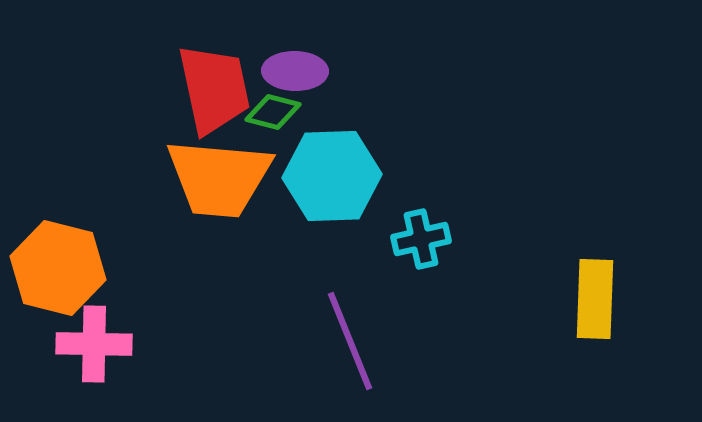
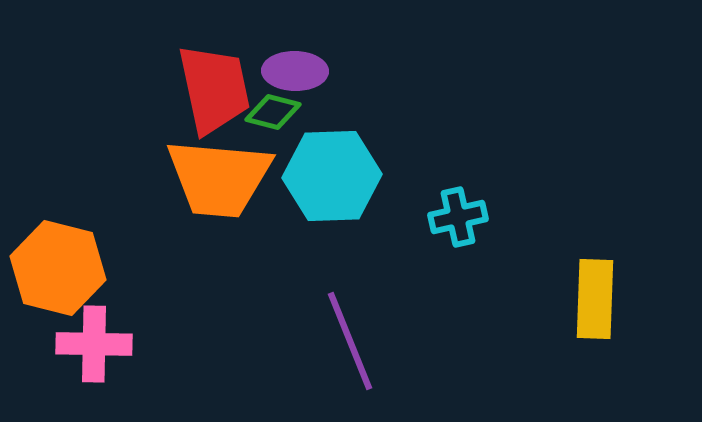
cyan cross: moved 37 px right, 22 px up
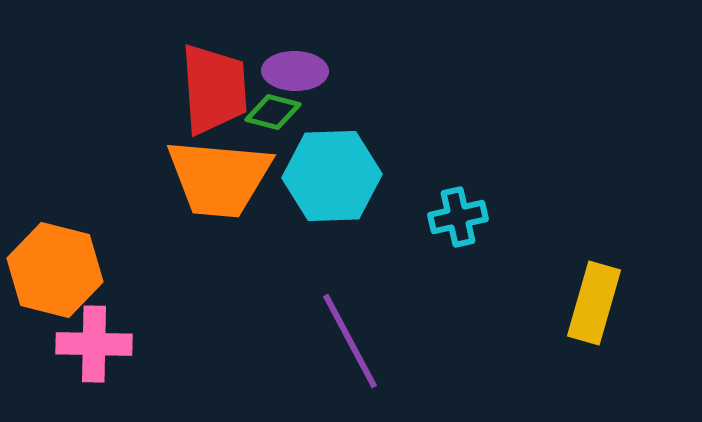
red trapezoid: rotated 8 degrees clockwise
orange hexagon: moved 3 px left, 2 px down
yellow rectangle: moved 1 px left, 4 px down; rotated 14 degrees clockwise
purple line: rotated 6 degrees counterclockwise
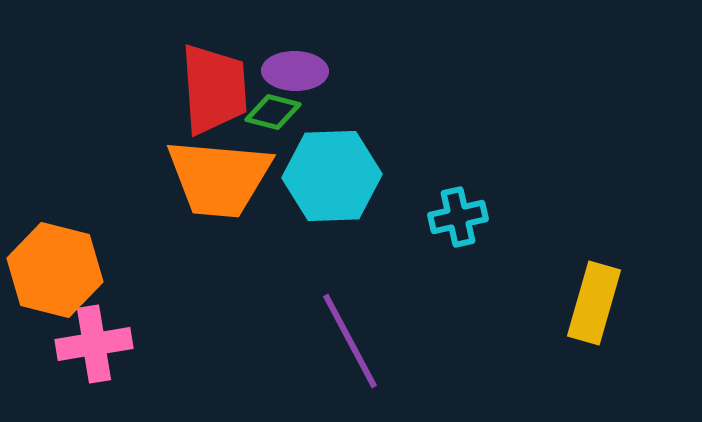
pink cross: rotated 10 degrees counterclockwise
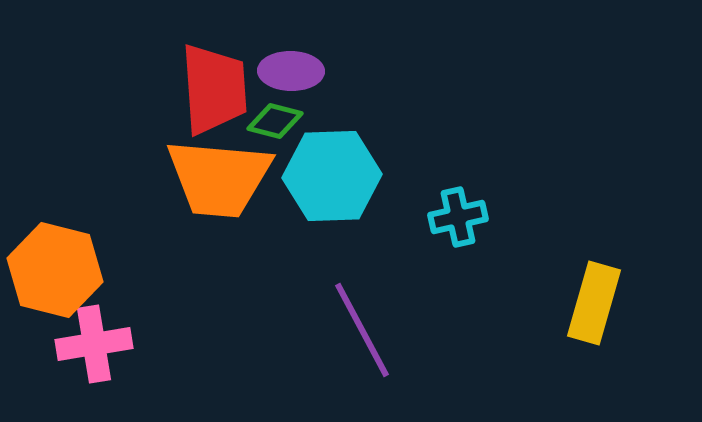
purple ellipse: moved 4 px left
green diamond: moved 2 px right, 9 px down
purple line: moved 12 px right, 11 px up
